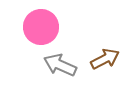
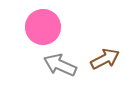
pink circle: moved 2 px right
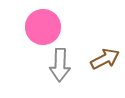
gray arrow: rotated 112 degrees counterclockwise
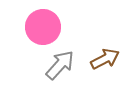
gray arrow: rotated 140 degrees counterclockwise
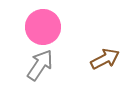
gray arrow: moved 20 px left; rotated 8 degrees counterclockwise
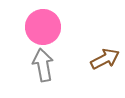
gray arrow: moved 3 px right; rotated 44 degrees counterclockwise
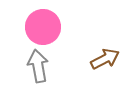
gray arrow: moved 5 px left, 1 px down
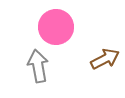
pink circle: moved 13 px right
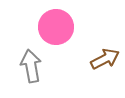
gray arrow: moved 7 px left
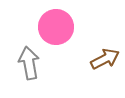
gray arrow: moved 2 px left, 3 px up
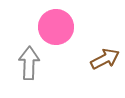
gray arrow: rotated 12 degrees clockwise
